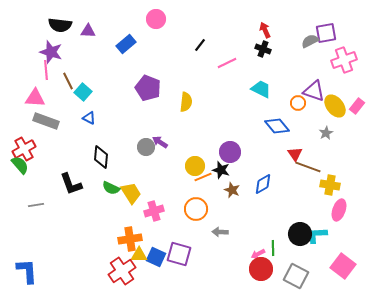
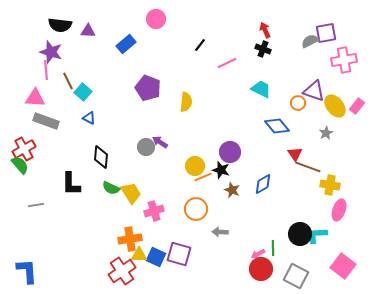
pink cross at (344, 60): rotated 10 degrees clockwise
black L-shape at (71, 184): rotated 20 degrees clockwise
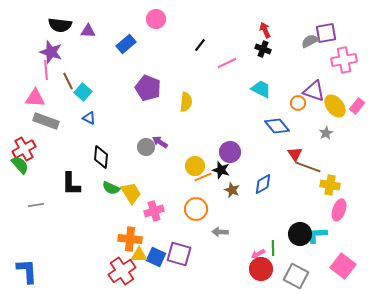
orange cross at (130, 239): rotated 15 degrees clockwise
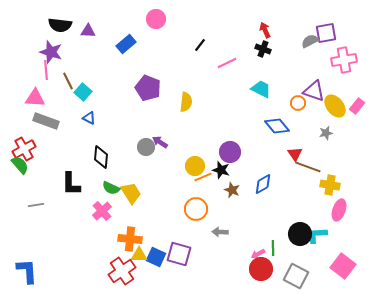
gray star at (326, 133): rotated 16 degrees clockwise
pink cross at (154, 211): moved 52 px left; rotated 24 degrees counterclockwise
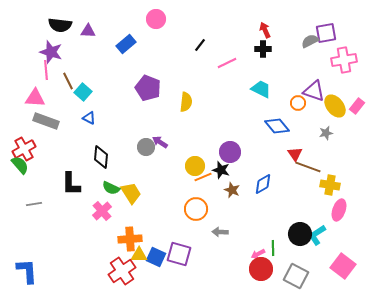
black cross at (263, 49): rotated 21 degrees counterclockwise
gray line at (36, 205): moved 2 px left, 1 px up
cyan L-shape at (317, 235): rotated 30 degrees counterclockwise
orange cross at (130, 239): rotated 10 degrees counterclockwise
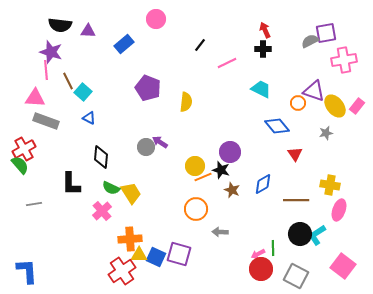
blue rectangle at (126, 44): moved 2 px left
brown line at (308, 167): moved 12 px left, 33 px down; rotated 20 degrees counterclockwise
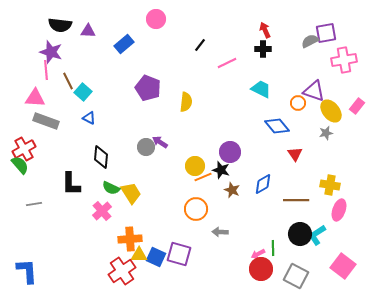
yellow ellipse at (335, 106): moved 4 px left, 5 px down
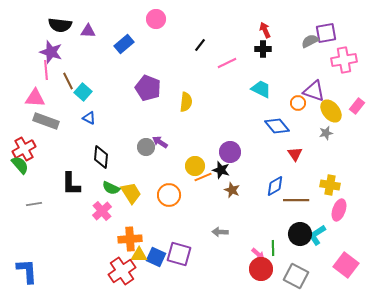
blue diamond at (263, 184): moved 12 px right, 2 px down
orange circle at (196, 209): moved 27 px left, 14 px up
pink arrow at (258, 254): rotated 112 degrees counterclockwise
pink square at (343, 266): moved 3 px right, 1 px up
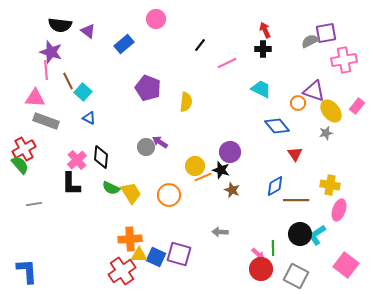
purple triangle at (88, 31): rotated 35 degrees clockwise
pink cross at (102, 211): moved 25 px left, 51 px up
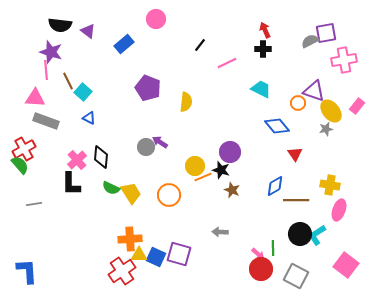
gray star at (326, 133): moved 4 px up
